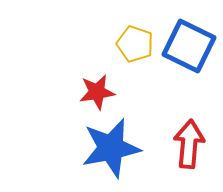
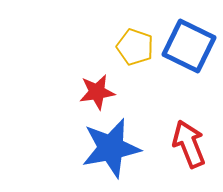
yellow pentagon: moved 3 px down
red arrow: rotated 27 degrees counterclockwise
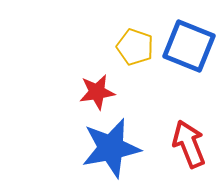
blue square: rotated 4 degrees counterclockwise
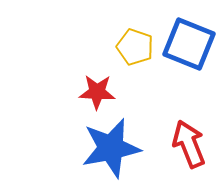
blue square: moved 2 px up
red star: rotated 12 degrees clockwise
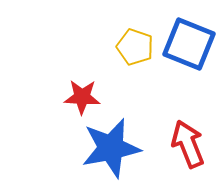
red star: moved 15 px left, 5 px down
red arrow: moved 1 px left
